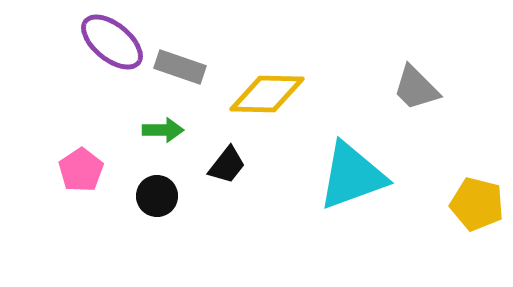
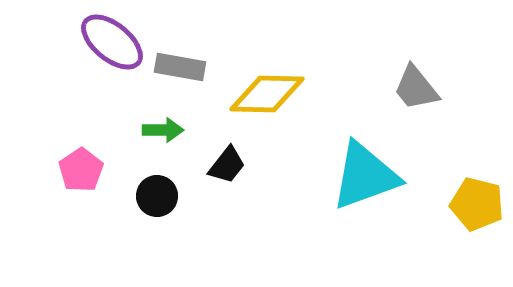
gray rectangle: rotated 9 degrees counterclockwise
gray trapezoid: rotated 6 degrees clockwise
cyan triangle: moved 13 px right
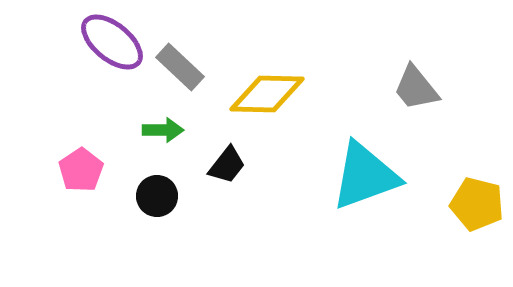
gray rectangle: rotated 33 degrees clockwise
